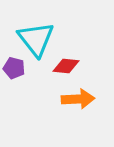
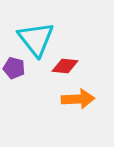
red diamond: moved 1 px left
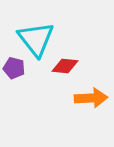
orange arrow: moved 13 px right, 1 px up
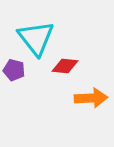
cyan triangle: moved 1 px up
purple pentagon: moved 2 px down
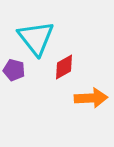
red diamond: moved 1 px left, 1 px down; rotated 36 degrees counterclockwise
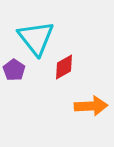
purple pentagon: rotated 20 degrees clockwise
orange arrow: moved 8 px down
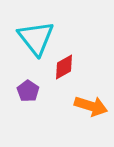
purple pentagon: moved 14 px right, 21 px down
orange arrow: rotated 20 degrees clockwise
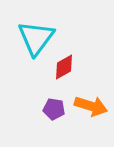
cyan triangle: rotated 15 degrees clockwise
purple pentagon: moved 26 px right, 18 px down; rotated 25 degrees counterclockwise
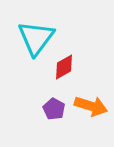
purple pentagon: rotated 20 degrees clockwise
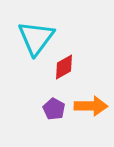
orange arrow: rotated 16 degrees counterclockwise
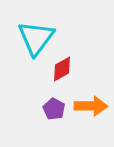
red diamond: moved 2 px left, 2 px down
